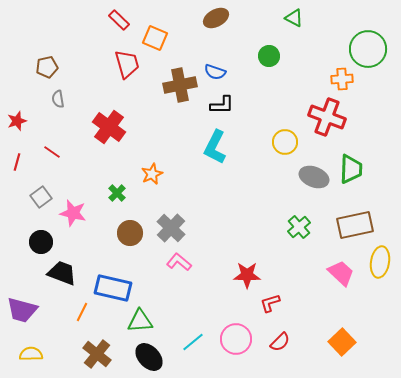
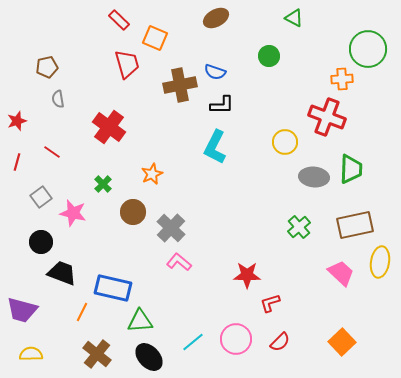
gray ellipse at (314, 177): rotated 16 degrees counterclockwise
green cross at (117, 193): moved 14 px left, 9 px up
brown circle at (130, 233): moved 3 px right, 21 px up
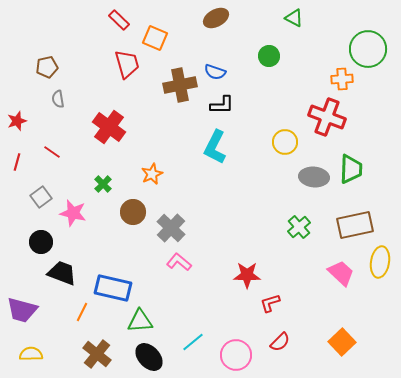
pink circle at (236, 339): moved 16 px down
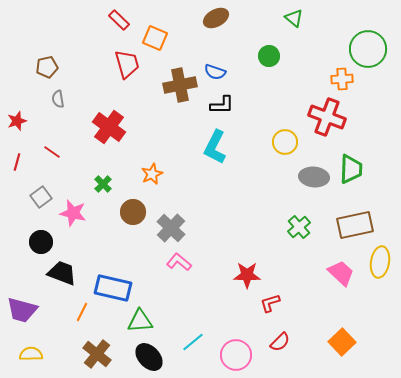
green triangle at (294, 18): rotated 12 degrees clockwise
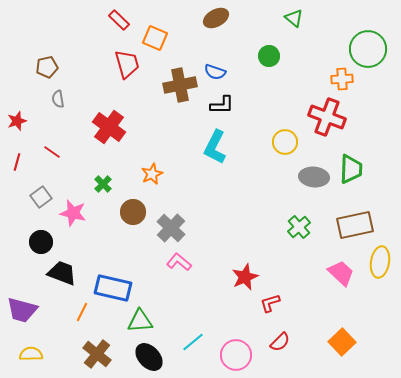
red star at (247, 275): moved 2 px left, 2 px down; rotated 24 degrees counterclockwise
